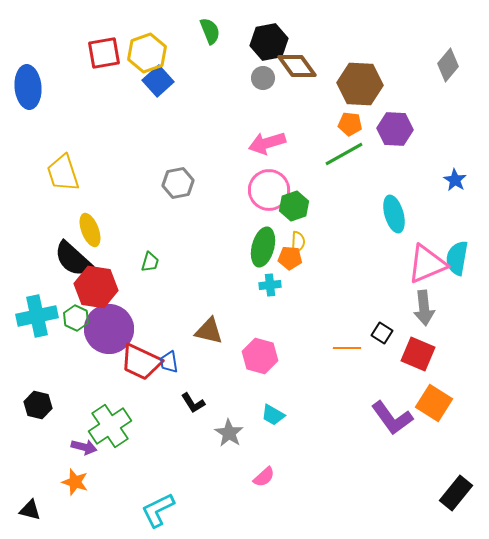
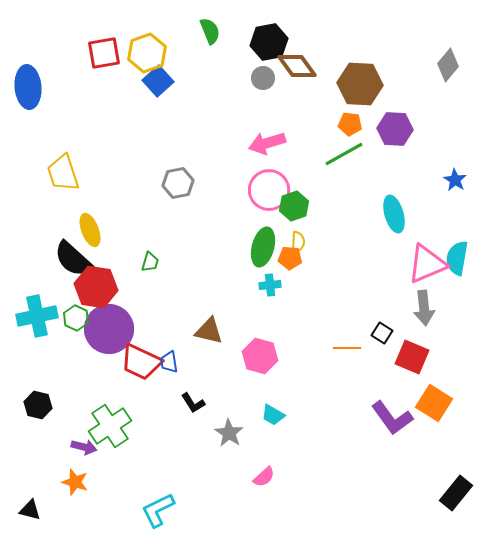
red square at (418, 354): moved 6 px left, 3 px down
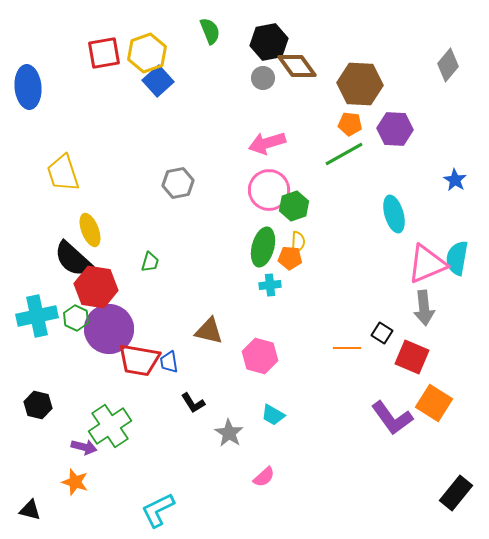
red trapezoid at (141, 362): moved 2 px left, 2 px up; rotated 15 degrees counterclockwise
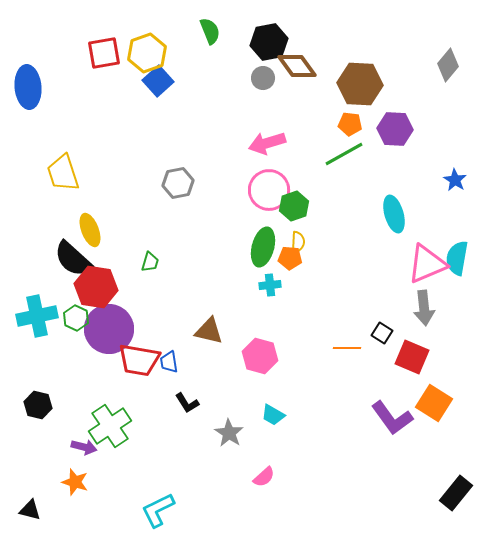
black L-shape at (193, 403): moved 6 px left
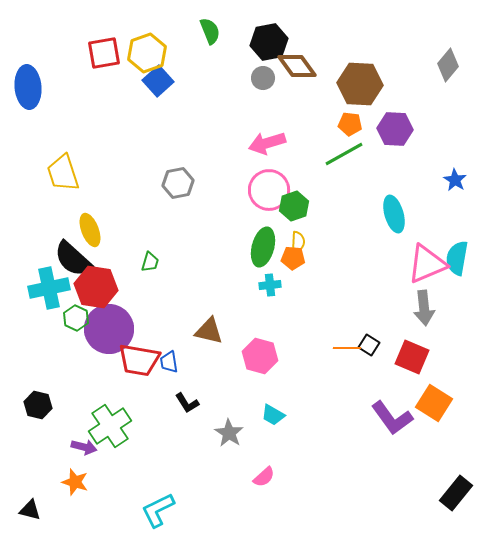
orange pentagon at (290, 258): moved 3 px right
cyan cross at (37, 316): moved 12 px right, 28 px up
black square at (382, 333): moved 13 px left, 12 px down
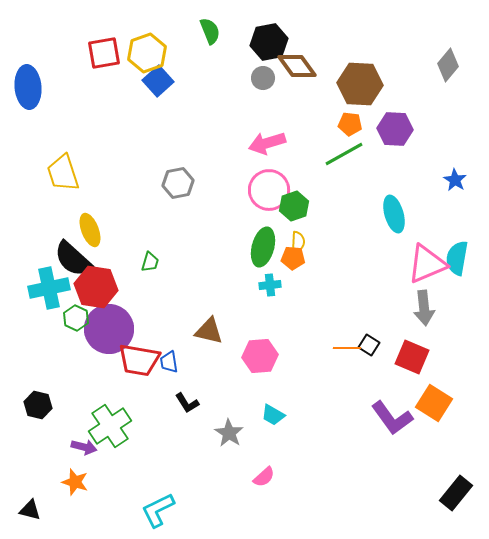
pink hexagon at (260, 356): rotated 20 degrees counterclockwise
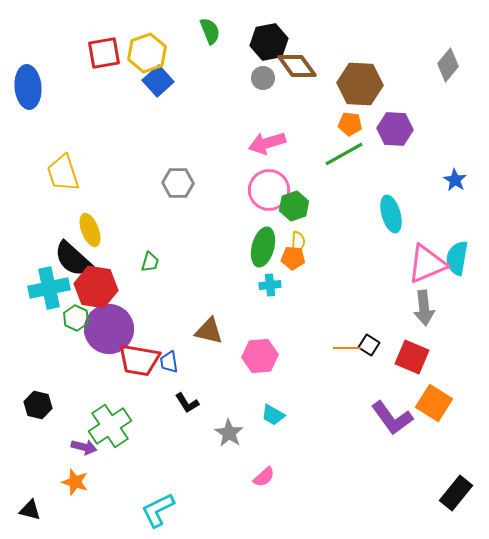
gray hexagon at (178, 183): rotated 12 degrees clockwise
cyan ellipse at (394, 214): moved 3 px left
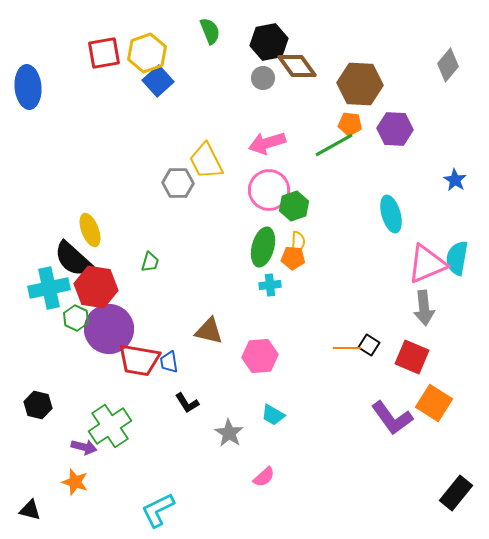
green line at (344, 154): moved 10 px left, 9 px up
yellow trapezoid at (63, 173): moved 143 px right, 12 px up; rotated 9 degrees counterclockwise
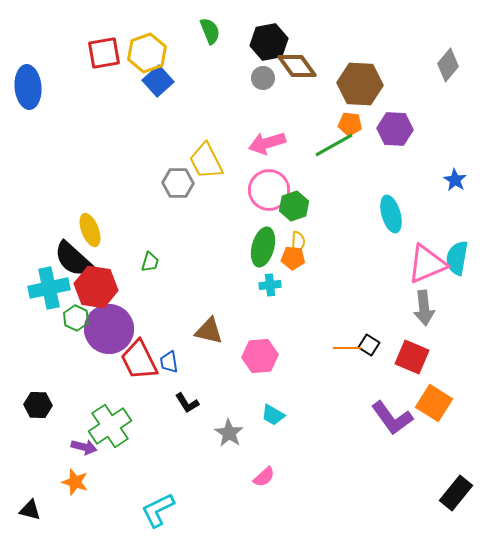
red trapezoid at (139, 360): rotated 54 degrees clockwise
black hexagon at (38, 405): rotated 12 degrees counterclockwise
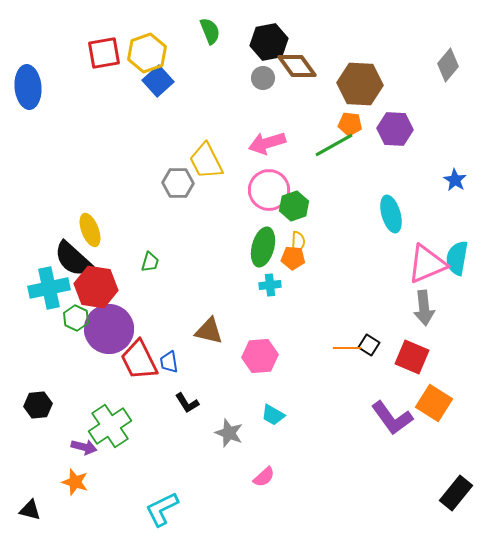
black hexagon at (38, 405): rotated 8 degrees counterclockwise
gray star at (229, 433): rotated 12 degrees counterclockwise
cyan L-shape at (158, 510): moved 4 px right, 1 px up
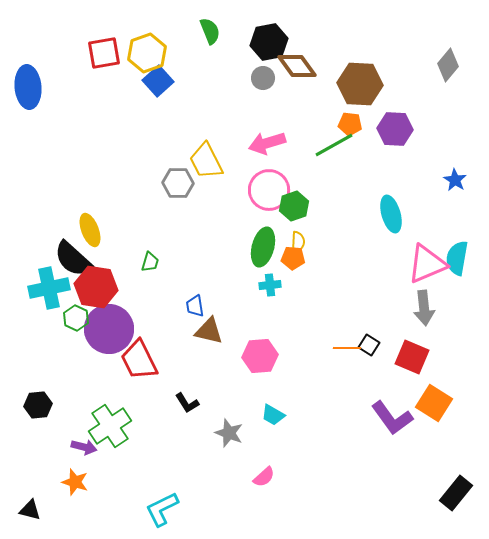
blue trapezoid at (169, 362): moved 26 px right, 56 px up
